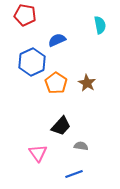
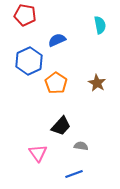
blue hexagon: moved 3 px left, 1 px up
brown star: moved 10 px right
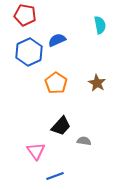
blue hexagon: moved 9 px up
gray semicircle: moved 3 px right, 5 px up
pink triangle: moved 2 px left, 2 px up
blue line: moved 19 px left, 2 px down
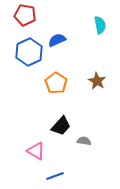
brown star: moved 2 px up
pink triangle: rotated 24 degrees counterclockwise
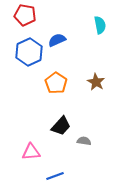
brown star: moved 1 px left, 1 px down
pink triangle: moved 5 px left, 1 px down; rotated 36 degrees counterclockwise
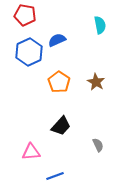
orange pentagon: moved 3 px right, 1 px up
gray semicircle: moved 14 px right, 4 px down; rotated 56 degrees clockwise
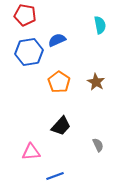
blue hexagon: rotated 16 degrees clockwise
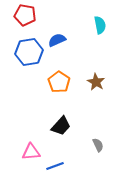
blue line: moved 10 px up
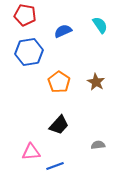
cyan semicircle: rotated 24 degrees counterclockwise
blue semicircle: moved 6 px right, 9 px up
black trapezoid: moved 2 px left, 1 px up
gray semicircle: rotated 72 degrees counterclockwise
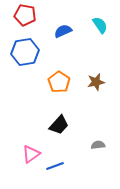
blue hexagon: moved 4 px left
brown star: rotated 30 degrees clockwise
pink triangle: moved 2 px down; rotated 30 degrees counterclockwise
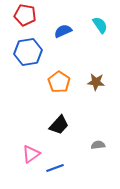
blue hexagon: moved 3 px right
brown star: rotated 18 degrees clockwise
blue line: moved 2 px down
